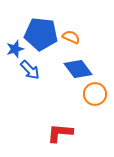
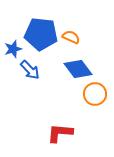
blue star: moved 2 px left
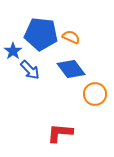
blue star: moved 2 px down; rotated 18 degrees counterclockwise
blue diamond: moved 7 px left
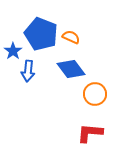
blue pentagon: rotated 16 degrees clockwise
blue arrow: moved 2 px left, 1 px down; rotated 50 degrees clockwise
red L-shape: moved 30 px right
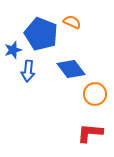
orange semicircle: moved 1 px right, 15 px up
blue star: moved 1 px up; rotated 18 degrees clockwise
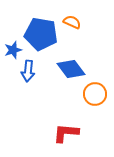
blue pentagon: rotated 12 degrees counterclockwise
red L-shape: moved 24 px left
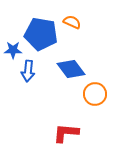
blue star: rotated 18 degrees clockwise
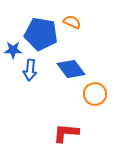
blue arrow: moved 2 px right, 1 px up
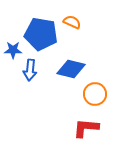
blue diamond: rotated 40 degrees counterclockwise
red L-shape: moved 20 px right, 5 px up
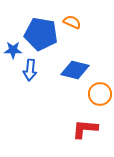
blue diamond: moved 4 px right, 1 px down
orange circle: moved 5 px right
red L-shape: moved 1 px left, 1 px down
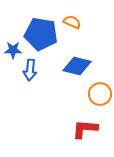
blue diamond: moved 2 px right, 4 px up
